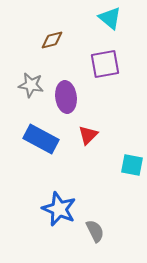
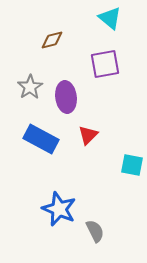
gray star: moved 1 px left, 2 px down; rotated 30 degrees clockwise
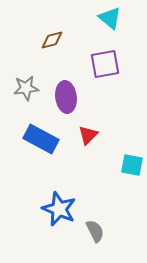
gray star: moved 4 px left, 1 px down; rotated 25 degrees clockwise
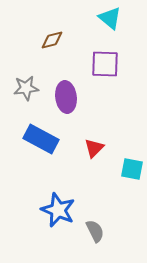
purple square: rotated 12 degrees clockwise
red triangle: moved 6 px right, 13 px down
cyan square: moved 4 px down
blue star: moved 1 px left, 1 px down
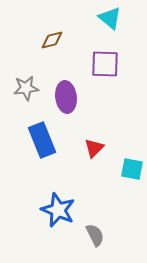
blue rectangle: moved 1 px right, 1 px down; rotated 40 degrees clockwise
gray semicircle: moved 4 px down
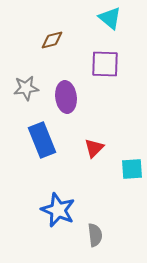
cyan square: rotated 15 degrees counterclockwise
gray semicircle: rotated 20 degrees clockwise
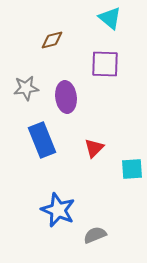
gray semicircle: rotated 105 degrees counterclockwise
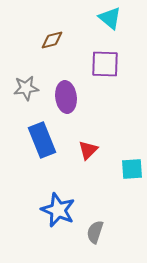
red triangle: moved 6 px left, 2 px down
gray semicircle: moved 3 px up; rotated 50 degrees counterclockwise
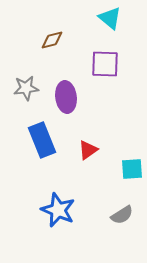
red triangle: rotated 10 degrees clockwise
gray semicircle: moved 27 px right, 17 px up; rotated 140 degrees counterclockwise
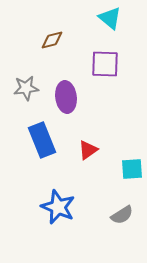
blue star: moved 3 px up
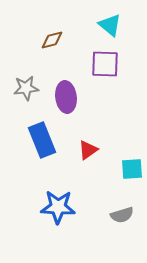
cyan triangle: moved 7 px down
blue star: rotated 20 degrees counterclockwise
gray semicircle: rotated 15 degrees clockwise
